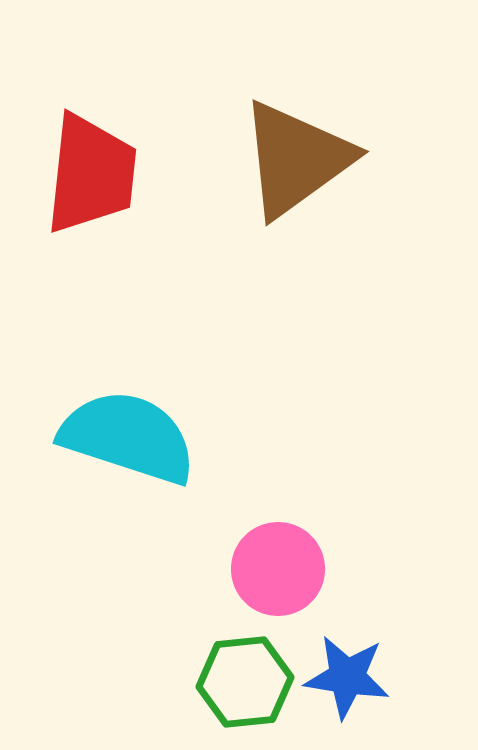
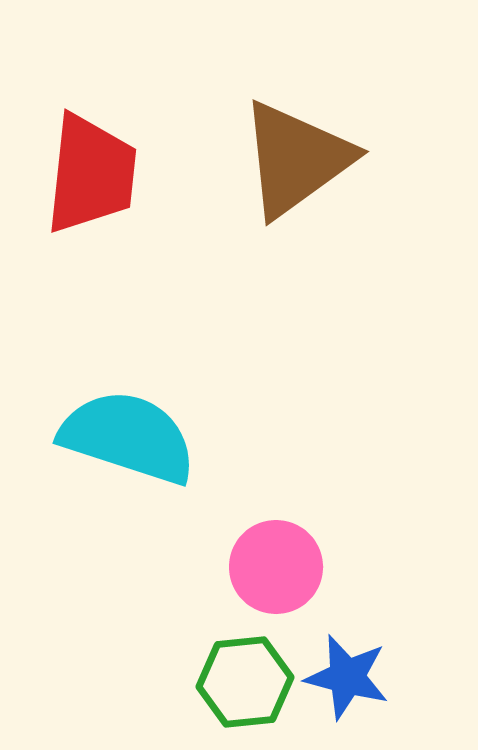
pink circle: moved 2 px left, 2 px up
blue star: rotated 6 degrees clockwise
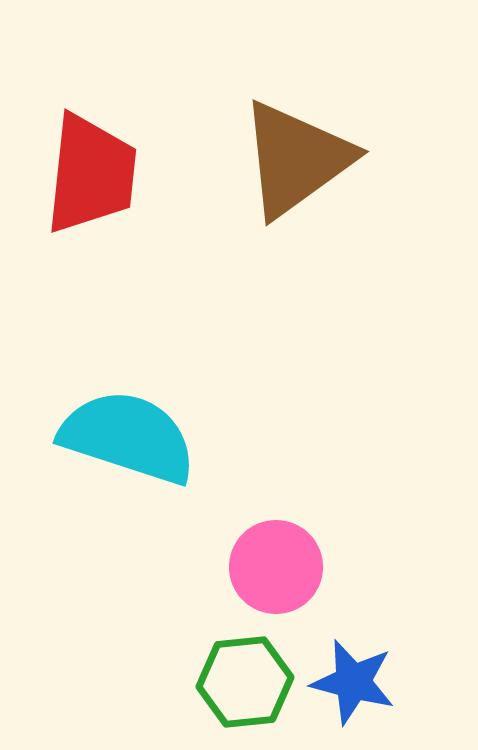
blue star: moved 6 px right, 5 px down
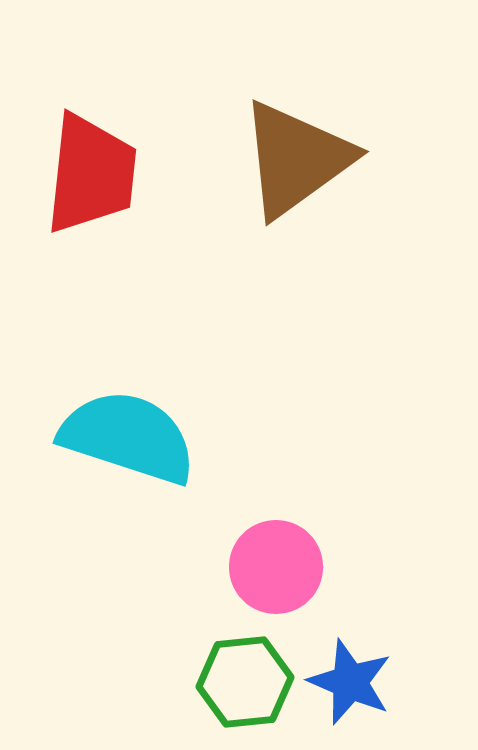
blue star: moved 3 px left; rotated 8 degrees clockwise
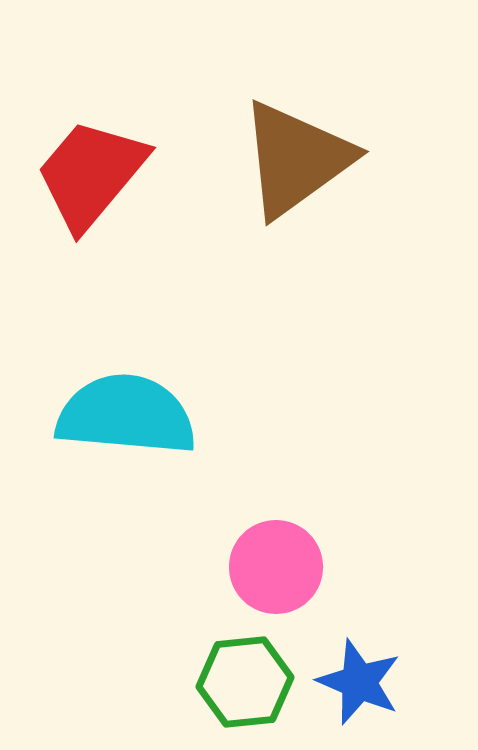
red trapezoid: rotated 146 degrees counterclockwise
cyan semicircle: moved 2 px left, 22 px up; rotated 13 degrees counterclockwise
blue star: moved 9 px right
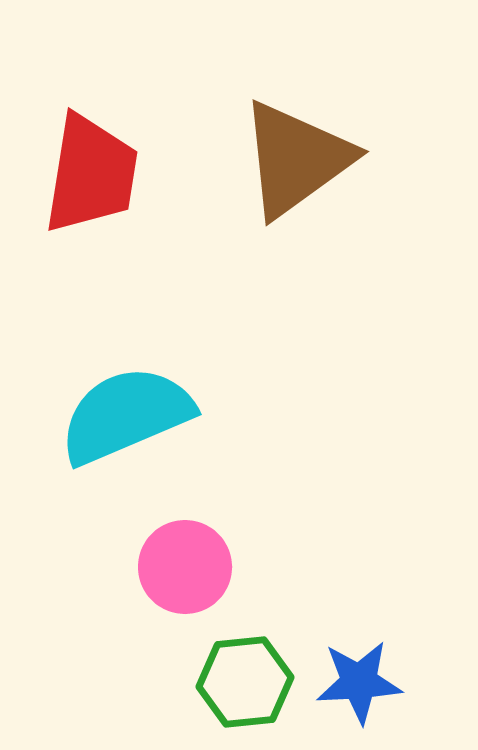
red trapezoid: rotated 149 degrees clockwise
cyan semicircle: rotated 28 degrees counterclockwise
pink circle: moved 91 px left
blue star: rotated 26 degrees counterclockwise
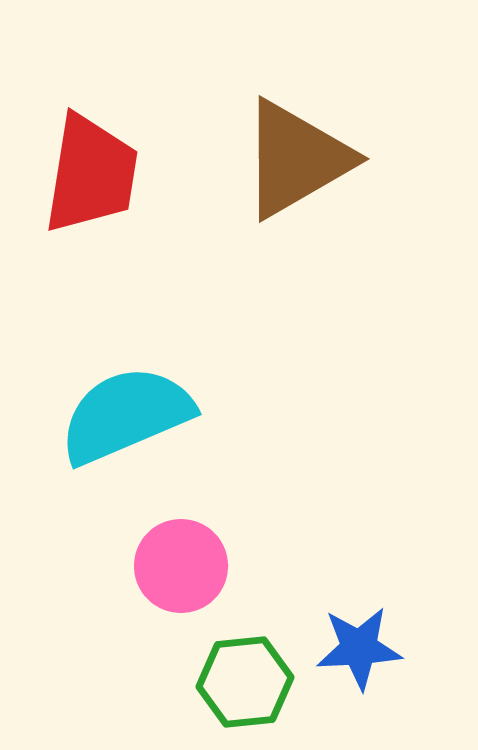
brown triangle: rotated 6 degrees clockwise
pink circle: moved 4 px left, 1 px up
blue star: moved 34 px up
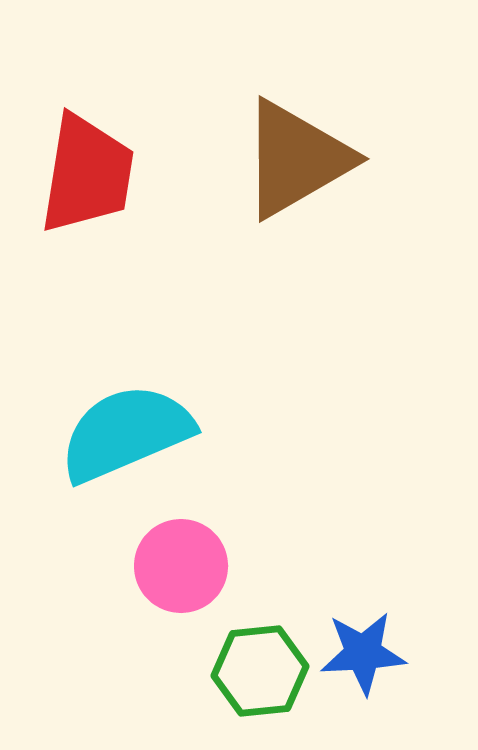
red trapezoid: moved 4 px left
cyan semicircle: moved 18 px down
blue star: moved 4 px right, 5 px down
green hexagon: moved 15 px right, 11 px up
